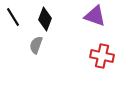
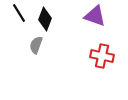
black line: moved 6 px right, 4 px up
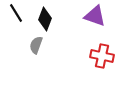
black line: moved 3 px left
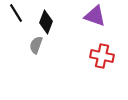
black diamond: moved 1 px right, 3 px down
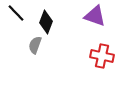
black line: rotated 12 degrees counterclockwise
gray semicircle: moved 1 px left
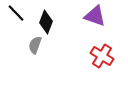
red cross: rotated 20 degrees clockwise
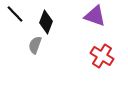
black line: moved 1 px left, 1 px down
